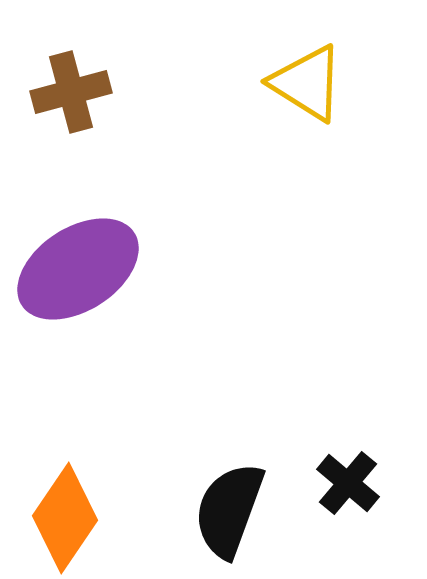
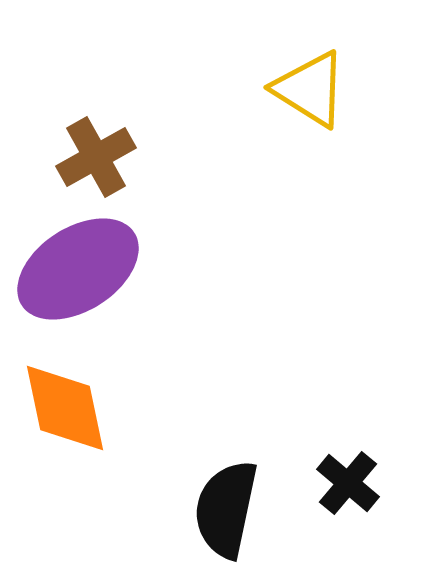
yellow triangle: moved 3 px right, 6 px down
brown cross: moved 25 px right, 65 px down; rotated 14 degrees counterclockwise
black semicircle: moved 3 px left, 1 px up; rotated 8 degrees counterclockwise
orange diamond: moved 110 px up; rotated 46 degrees counterclockwise
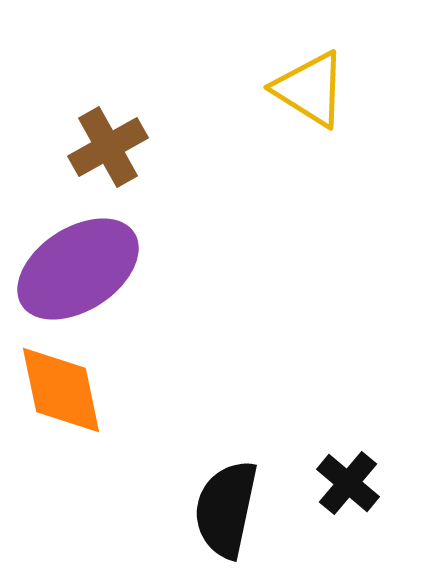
brown cross: moved 12 px right, 10 px up
orange diamond: moved 4 px left, 18 px up
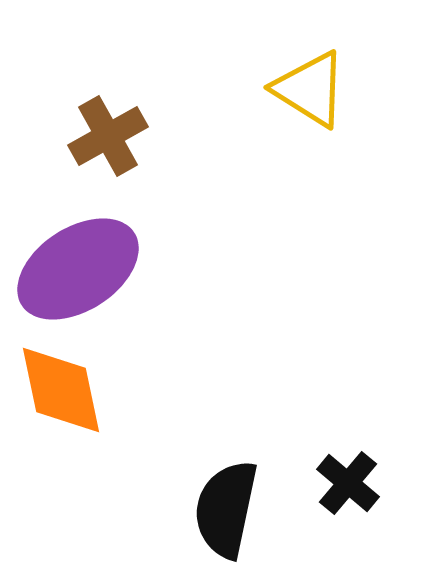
brown cross: moved 11 px up
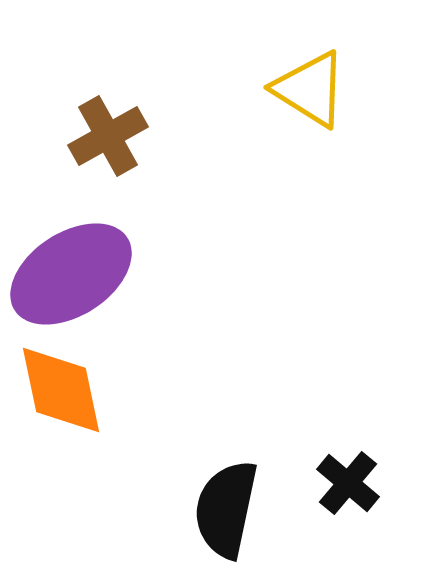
purple ellipse: moved 7 px left, 5 px down
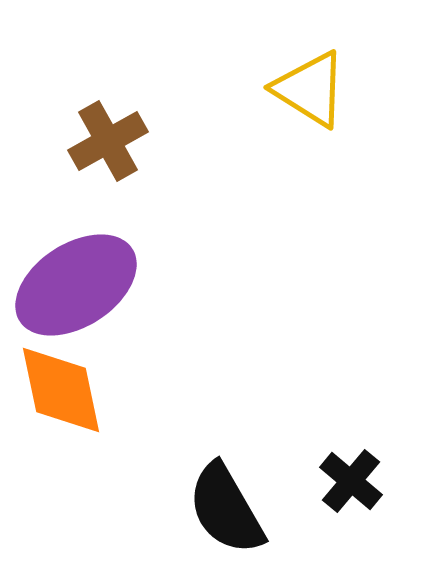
brown cross: moved 5 px down
purple ellipse: moved 5 px right, 11 px down
black cross: moved 3 px right, 2 px up
black semicircle: rotated 42 degrees counterclockwise
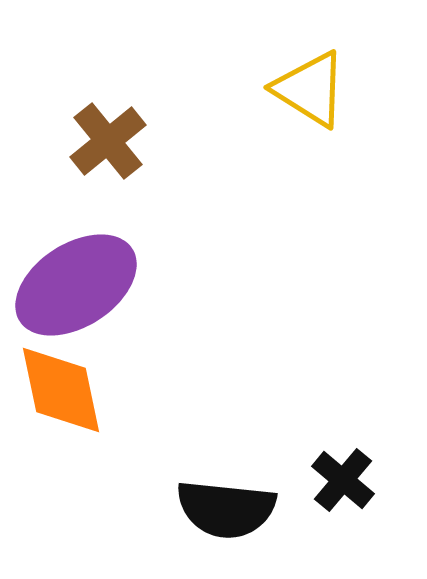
brown cross: rotated 10 degrees counterclockwise
black cross: moved 8 px left, 1 px up
black semicircle: rotated 54 degrees counterclockwise
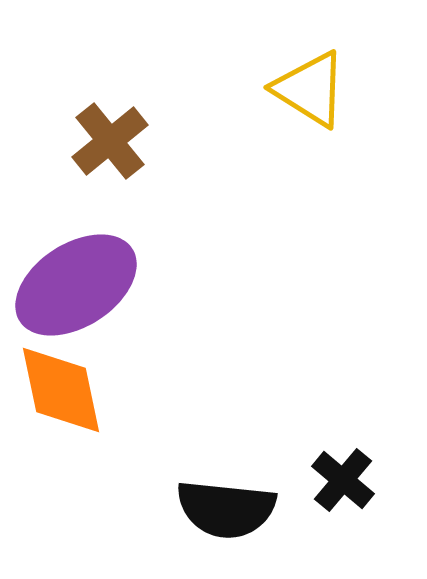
brown cross: moved 2 px right
